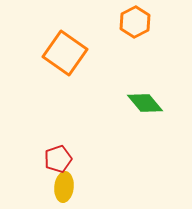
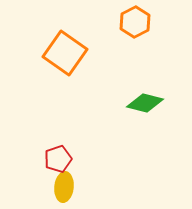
green diamond: rotated 36 degrees counterclockwise
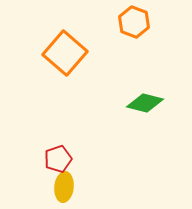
orange hexagon: moved 1 px left; rotated 12 degrees counterclockwise
orange square: rotated 6 degrees clockwise
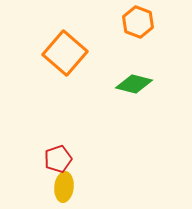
orange hexagon: moved 4 px right
green diamond: moved 11 px left, 19 px up
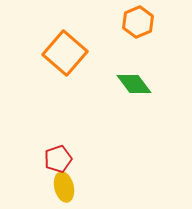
orange hexagon: rotated 16 degrees clockwise
green diamond: rotated 39 degrees clockwise
yellow ellipse: rotated 20 degrees counterclockwise
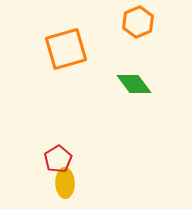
orange square: moved 1 px right, 4 px up; rotated 33 degrees clockwise
red pentagon: rotated 12 degrees counterclockwise
yellow ellipse: moved 1 px right, 4 px up; rotated 12 degrees clockwise
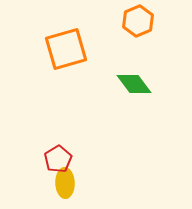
orange hexagon: moved 1 px up
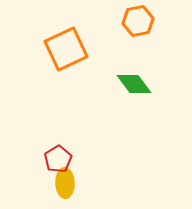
orange hexagon: rotated 12 degrees clockwise
orange square: rotated 9 degrees counterclockwise
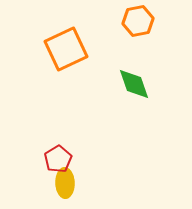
green diamond: rotated 18 degrees clockwise
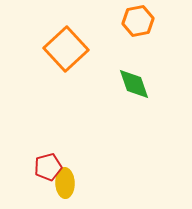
orange square: rotated 18 degrees counterclockwise
red pentagon: moved 10 px left, 8 px down; rotated 16 degrees clockwise
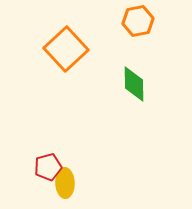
green diamond: rotated 18 degrees clockwise
